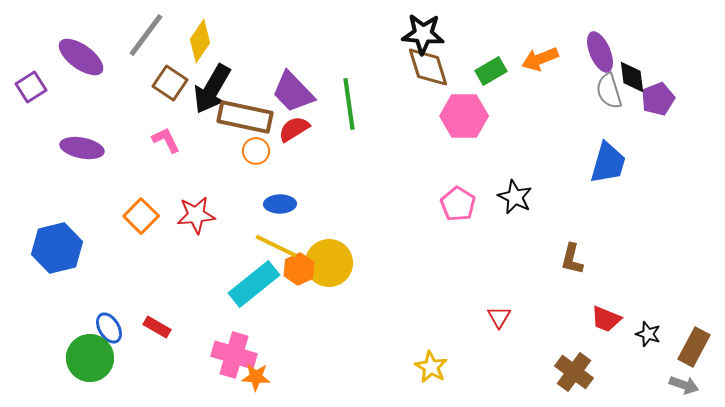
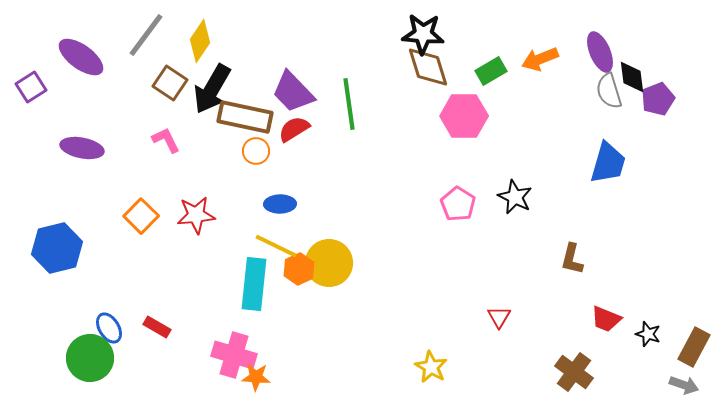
cyan rectangle at (254, 284): rotated 45 degrees counterclockwise
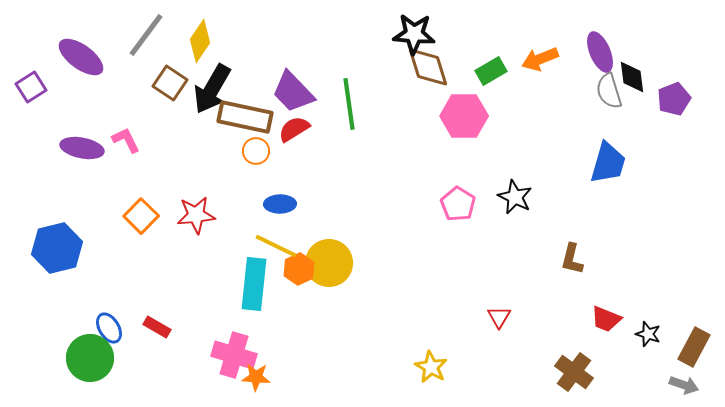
black star at (423, 34): moved 9 px left
purple pentagon at (658, 99): moved 16 px right
pink L-shape at (166, 140): moved 40 px left
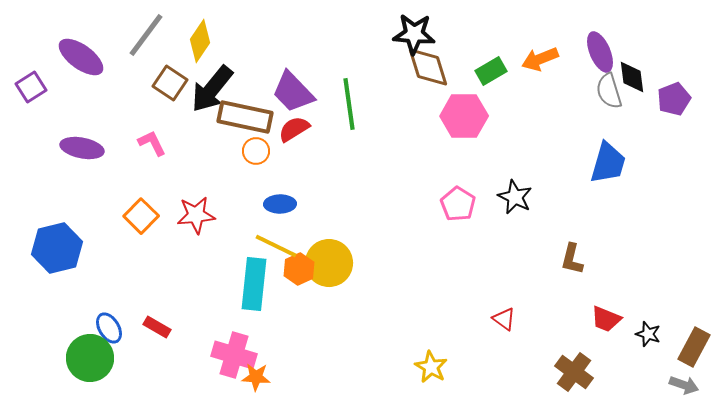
black arrow at (212, 89): rotated 9 degrees clockwise
pink L-shape at (126, 140): moved 26 px right, 3 px down
red triangle at (499, 317): moved 5 px right, 2 px down; rotated 25 degrees counterclockwise
